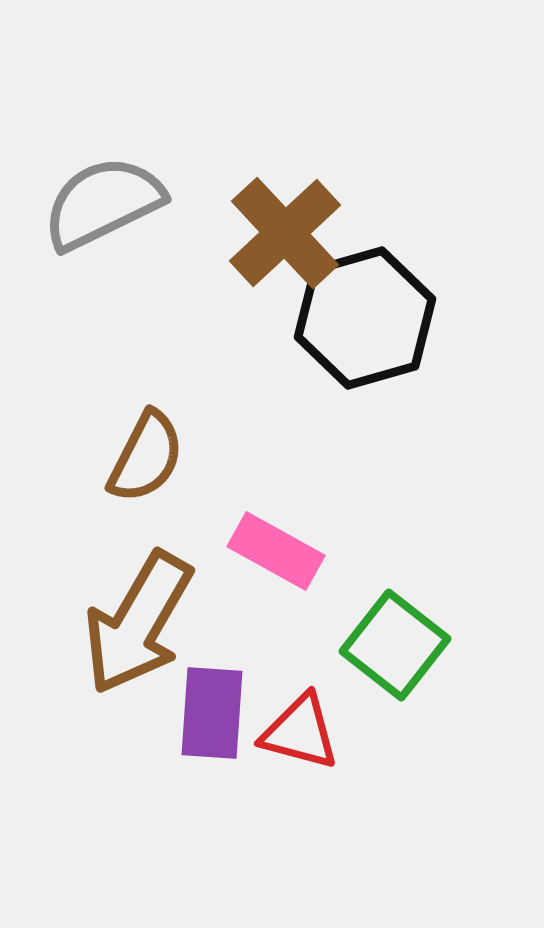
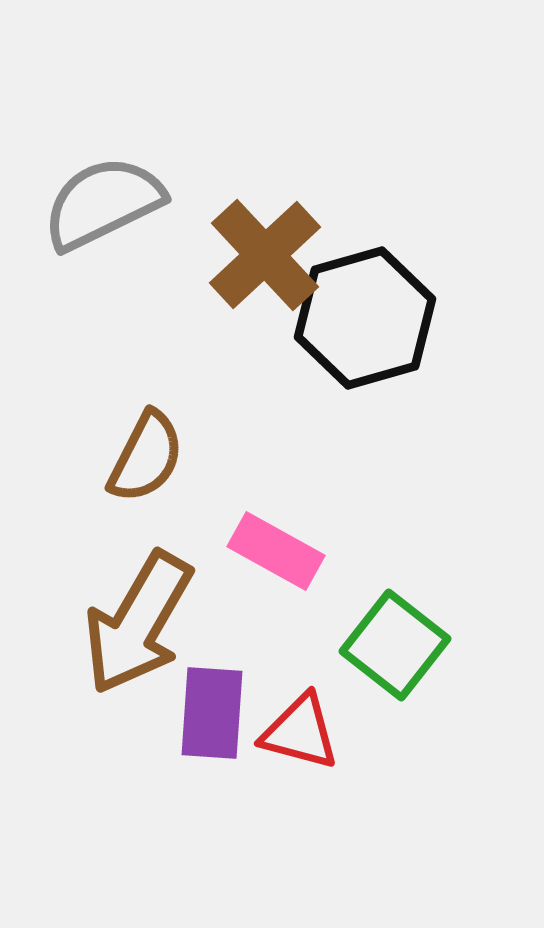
brown cross: moved 20 px left, 22 px down
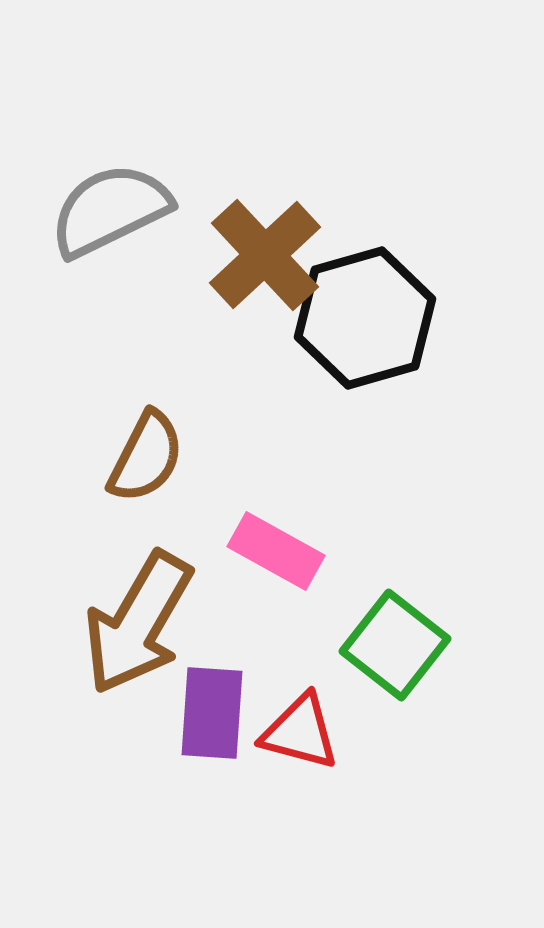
gray semicircle: moved 7 px right, 7 px down
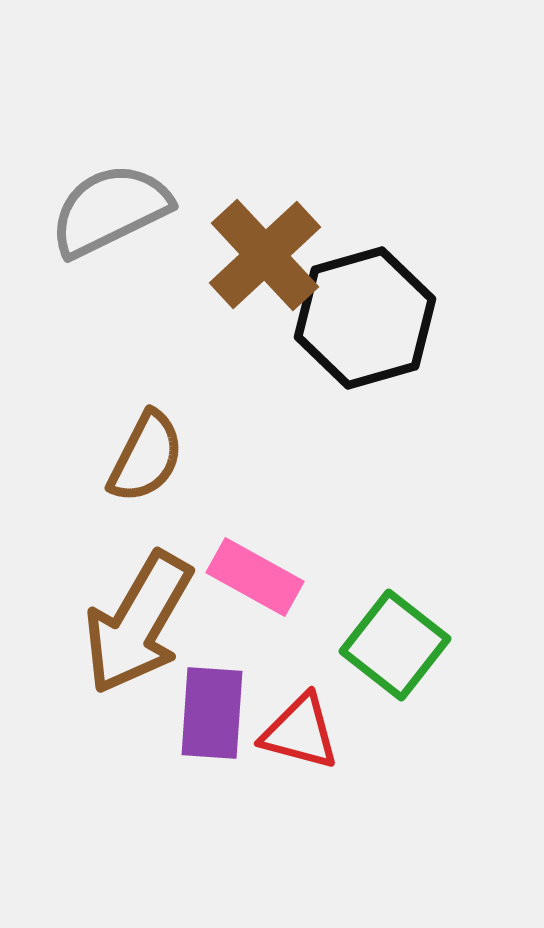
pink rectangle: moved 21 px left, 26 px down
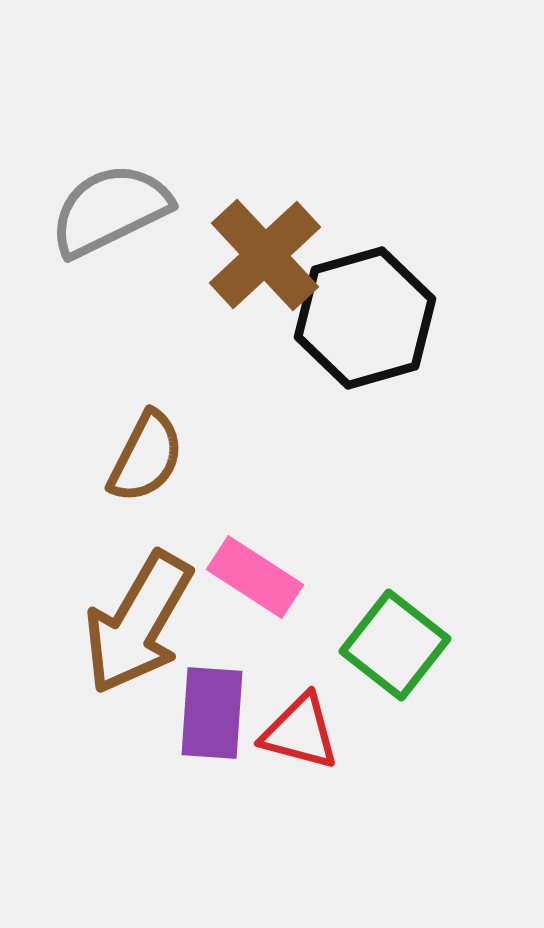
pink rectangle: rotated 4 degrees clockwise
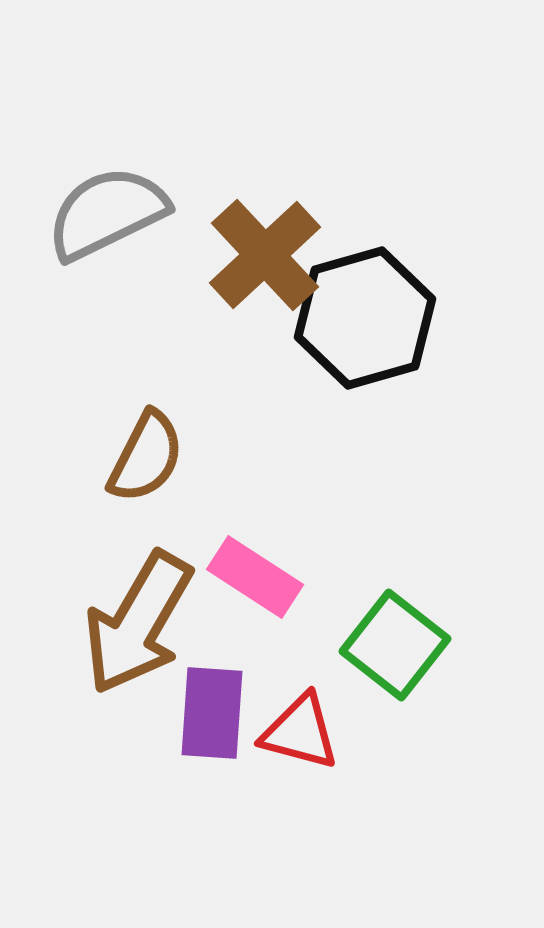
gray semicircle: moved 3 px left, 3 px down
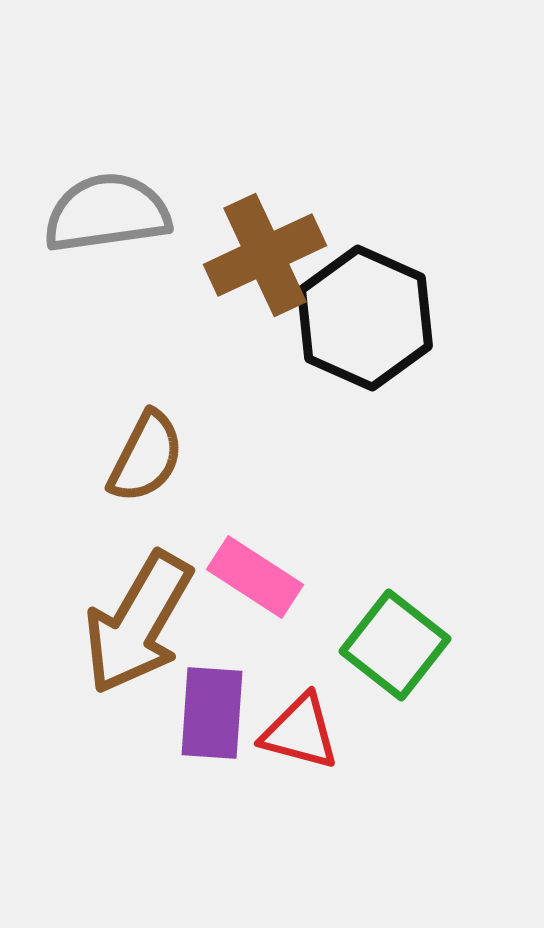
gray semicircle: rotated 18 degrees clockwise
brown cross: rotated 18 degrees clockwise
black hexagon: rotated 20 degrees counterclockwise
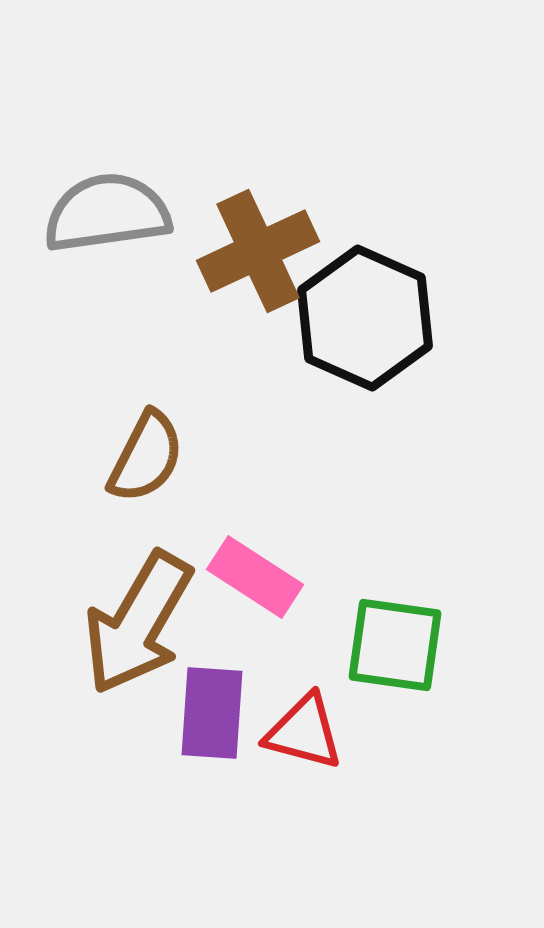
brown cross: moved 7 px left, 4 px up
green square: rotated 30 degrees counterclockwise
red triangle: moved 4 px right
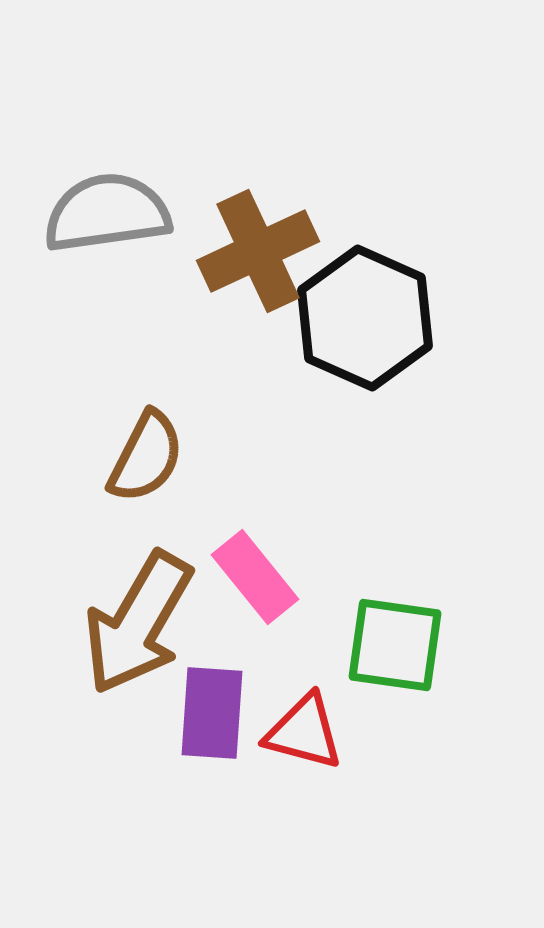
pink rectangle: rotated 18 degrees clockwise
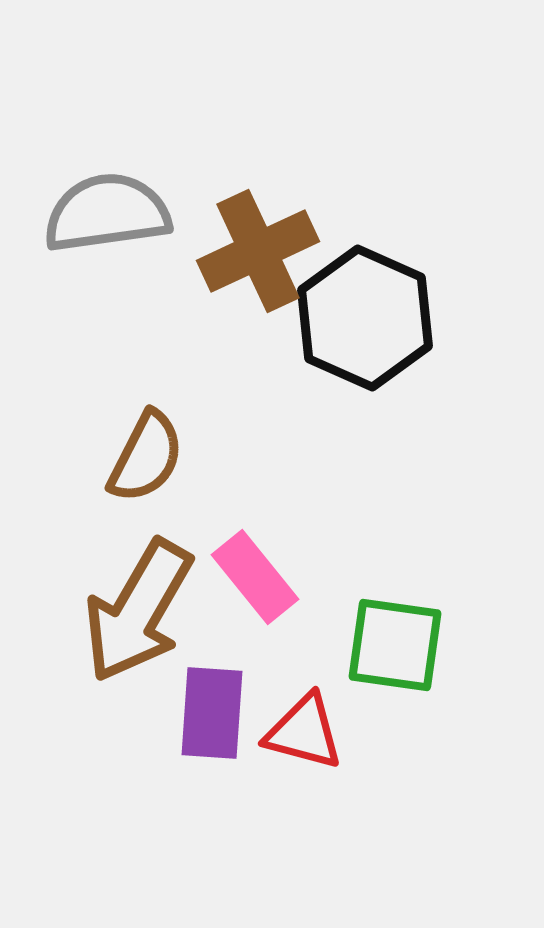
brown arrow: moved 12 px up
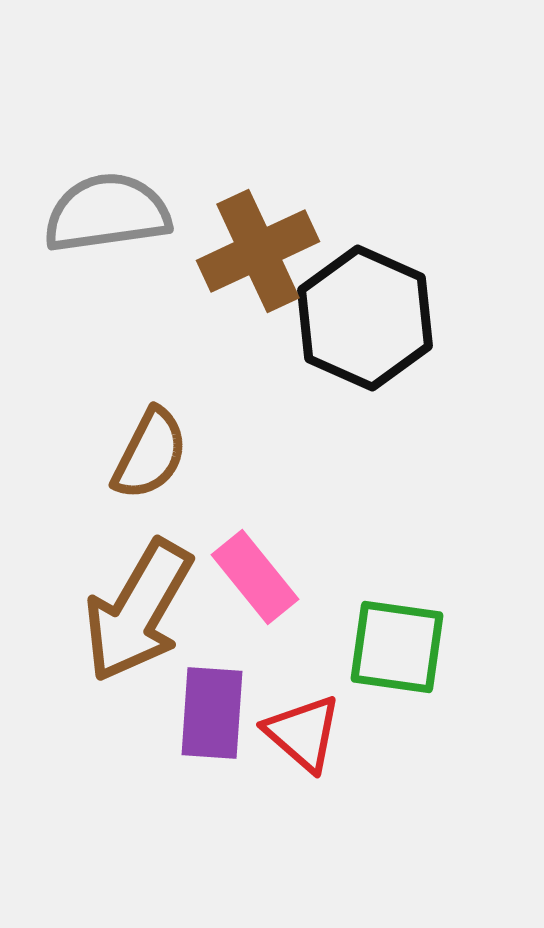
brown semicircle: moved 4 px right, 3 px up
green square: moved 2 px right, 2 px down
red triangle: moved 1 px left, 1 px down; rotated 26 degrees clockwise
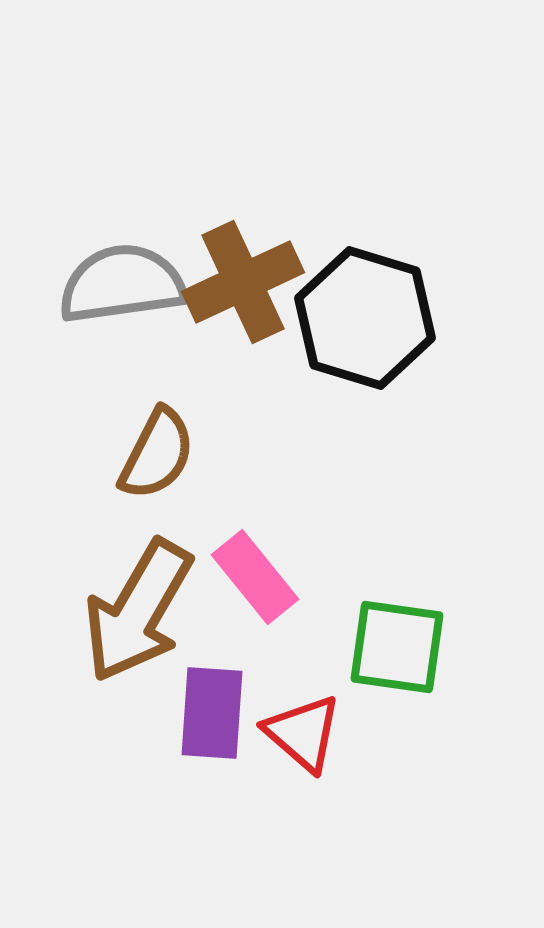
gray semicircle: moved 15 px right, 71 px down
brown cross: moved 15 px left, 31 px down
black hexagon: rotated 7 degrees counterclockwise
brown semicircle: moved 7 px right
